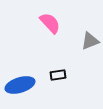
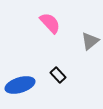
gray triangle: rotated 18 degrees counterclockwise
black rectangle: rotated 56 degrees clockwise
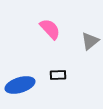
pink semicircle: moved 6 px down
black rectangle: rotated 49 degrees counterclockwise
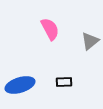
pink semicircle: rotated 15 degrees clockwise
black rectangle: moved 6 px right, 7 px down
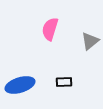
pink semicircle: rotated 135 degrees counterclockwise
